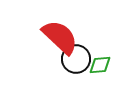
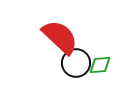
black circle: moved 4 px down
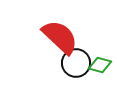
green diamond: rotated 20 degrees clockwise
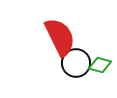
red semicircle: rotated 21 degrees clockwise
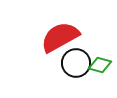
red semicircle: rotated 93 degrees counterclockwise
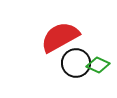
green diamond: moved 2 px left; rotated 10 degrees clockwise
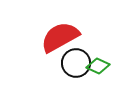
green diamond: moved 1 px down
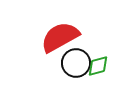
green diamond: rotated 40 degrees counterclockwise
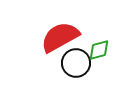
green diamond: moved 1 px right, 16 px up
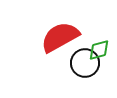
black circle: moved 9 px right
